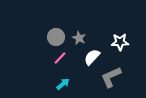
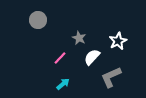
gray circle: moved 18 px left, 17 px up
white star: moved 2 px left, 1 px up; rotated 24 degrees counterclockwise
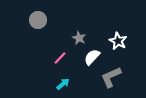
white star: rotated 18 degrees counterclockwise
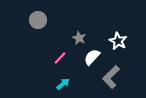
gray L-shape: rotated 20 degrees counterclockwise
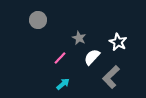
white star: moved 1 px down
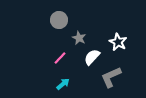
gray circle: moved 21 px right
gray L-shape: rotated 20 degrees clockwise
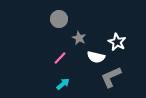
gray circle: moved 1 px up
white star: moved 1 px left
white semicircle: moved 4 px right; rotated 120 degrees counterclockwise
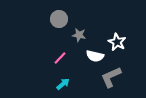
gray star: moved 3 px up; rotated 16 degrees counterclockwise
white semicircle: moved 1 px left, 1 px up
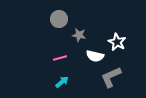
pink line: rotated 32 degrees clockwise
cyan arrow: moved 1 px left, 2 px up
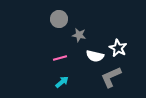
white star: moved 1 px right, 6 px down
